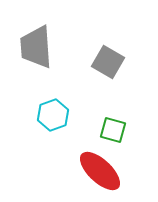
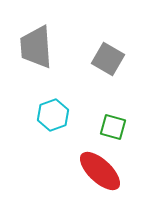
gray square: moved 3 px up
green square: moved 3 px up
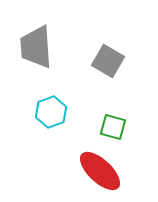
gray square: moved 2 px down
cyan hexagon: moved 2 px left, 3 px up
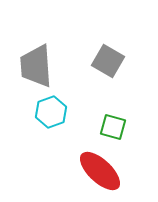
gray trapezoid: moved 19 px down
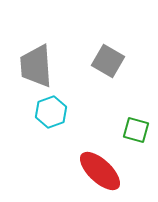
green square: moved 23 px right, 3 px down
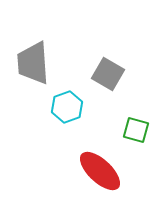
gray square: moved 13 px down
gray trapezoid: moved 3 px left, 3 px up
cyan hexagon: moved 16 px right, 5 px up
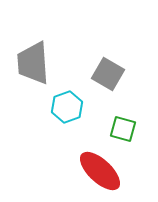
green square: moved 13 px left, 1 px up
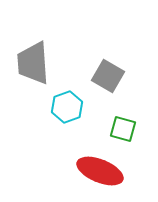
gray square: moved 2 px down
red ellipse: rotated 21 degrees counterclockwise
